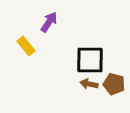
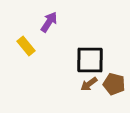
brown arrow: rotated 48 degrees counterclockwise
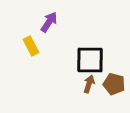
yellow rectangle: moved 5 px right; rotated 12 degrees clockwise
brown arrow: rotated 144 degrees clockwise
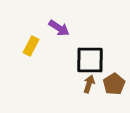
purple arrow: moved 10 px right, 6 px down; rotated 90 degrees clockwise
yellow rectangle: rotated 54 degrees clockwise
brown pentagon: rotated 25 degrees clockwise
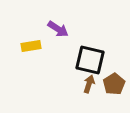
purple arrow: moved 1 px left, 1 px down
yellow rectangle: rotated 54 degrees clockwise
black square: rotated 12 degrees clockwise
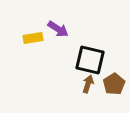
yellow rectangle: moved 2 px right, 8 px up
brown arrow: moved 1 px left
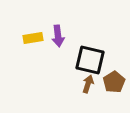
purple arrow: moved 7 px down; rotated 50 degrees clockwise
brown pentagon: moved 2 px up
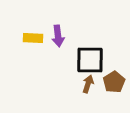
yellow rectangle: rotated 12 degrees clockwise
black square: rotated 12 degrees counterclockwise
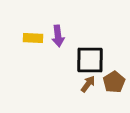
brown arrow: rotated 18 degrees clockwise
